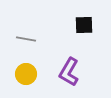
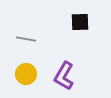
black square: moved 4 px left, 3 px up
purple L-shape: moved 5 px left, 4 px down
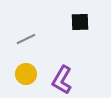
gray line: rotated 36 degrees counterclockwise
purple L-shape: moved 2 px left, 4 px down
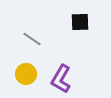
gray line: moved 6 px right; rotated 60 degrees clockwise
purple L-shape: moved 1 px left, 1 px up
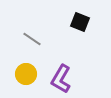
black square: rotated 24 degrees clockwise
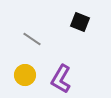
yellow circle: moved 1 px left, 1 px down
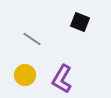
purple L-shape: moved 1 px right
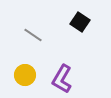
black square: rotated 12 degrees clockwise
gray line: moved 1 px right, 4 px up
